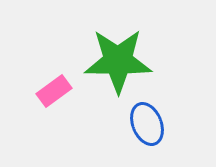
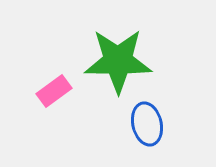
blue ellipse: rotated 9 degrees clockwise
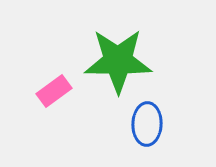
blue ellipse: rotated 15 degrees clockwise
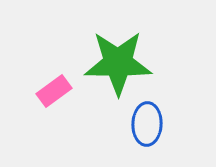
green star: moved 2 px down
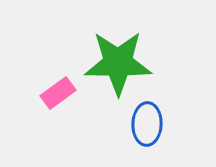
pink rectangle: moved 4 px right, 2 px down
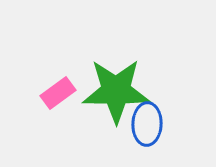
green star: moved 2 px left, 28 px down
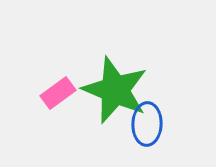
green star: moved 1 px left, 1 px up; rotated 22 degrees clockwise
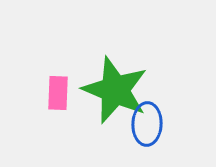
pink rectangle: rotated 52 degrees counterclockwise
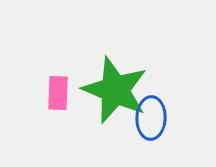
blue ellipse: moved 4 px right, 6 px up
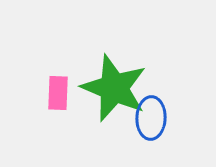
green star: moved 1 px left, 2 px up
